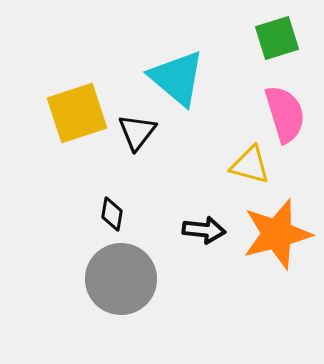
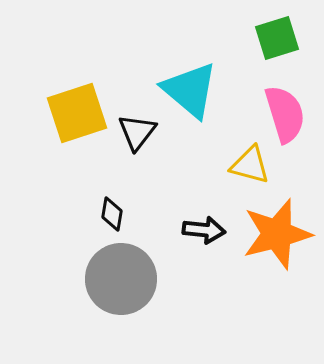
cyan triangle: moved 13 px right, 12 px down
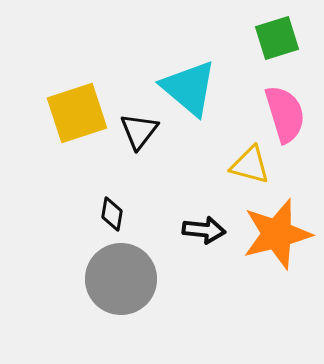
cyan triangle: moved 1 px left, 2 px up
black triangle: moved 2 px right, 1 px up
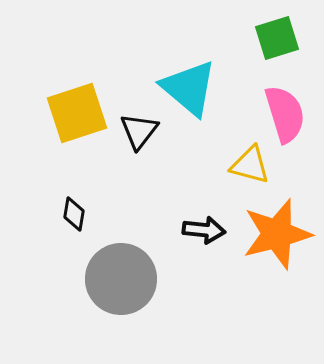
black diamond: moved 38 px left
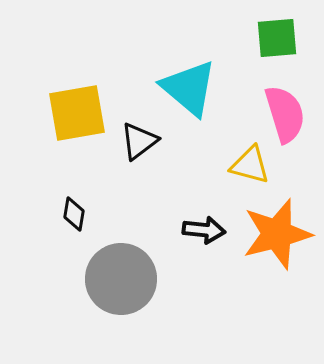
green square: rotated 12 degrees clockwise
yellow square: rotated 8 degrees clockwise
black triangle: moved 10 px down; rotated 15 degrees clockwise
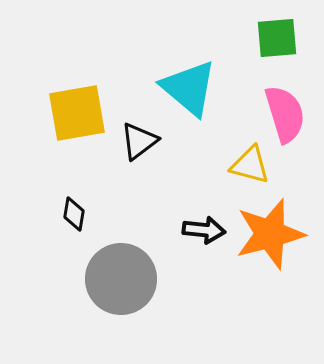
orange star: moved 7 px left
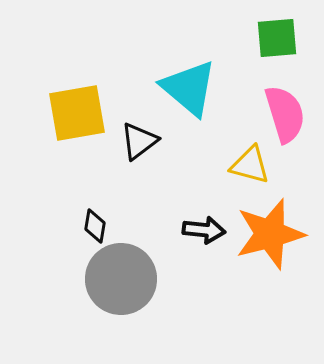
black diamond: moved 21 px right, 12 px down
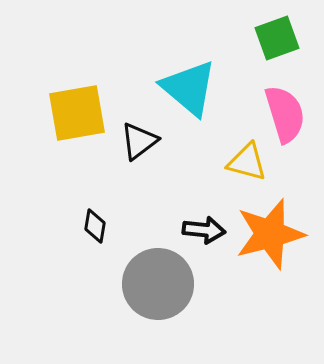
green square: rotated 15 degrees counterclockwise
yellow triangle: moved 3 px left, 3 px up
gray circle: moved 37 px right, 5 px down
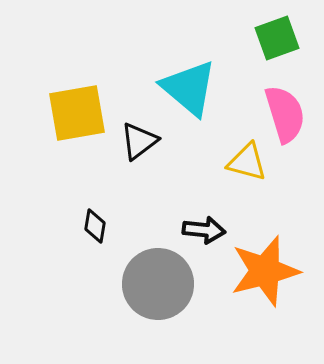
orange star: moved 5 px left, 37 px down
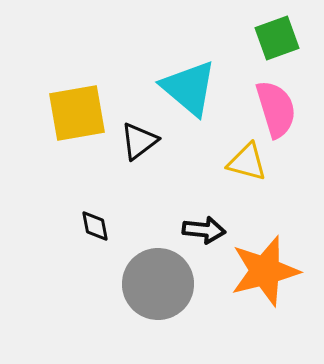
pink semicircle: moved 9 px left, 5 px up
black diamond: rotated 20 degrees counterclockwise
